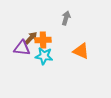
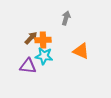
purple triangle: moved 6 px right, 18 px down
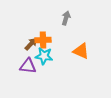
brown arrow: moved 6 px down
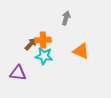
purple triangle: moved 10 px left, 7 px down
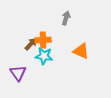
purple triangle: rotated 48 degrees clockwise
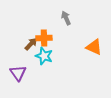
gray arrow: rotated 40 degrees counterclockwise
orange cross: moved 1 px right, 2 px up
orange triangle: moved 13 px right, 4 px up
cyan star: rotated 12 degrees clockwise
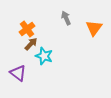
orange cross: moved 17 px left, 9 px up; rotated 35 degrees counterclockwise
orange triangle: moved 19 px up; rotated 42 degrees clockwise
purple triangle: rotated 18 degrees counterclockwise
